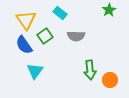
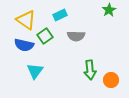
cyan rectangle: moved 2 px down; rotated 64 degrees counterclockwise
yellow triangle: rotated 20 degrees counterclockwise
blue semicircle: rotated 42 degrees counterclockwise
orange circle: moved 1 px right
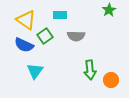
cyan rectangle: rotated 24 degrees clockwise
blue semicircle: rotated 12 degrees clockwise
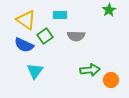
green arrow: rotated 90 degrees counterclockwise
